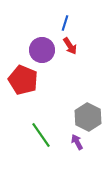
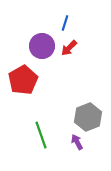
red arrow: moved 1 px left, 2 px down; rotated 78 degrees clockwise
purple circle: moved 4 px up
red pentagon: rotated 20 degrees clockwise
gray hexagon: rotated 12 degrees clockwise
green line: rotated 16 degrees clockwise
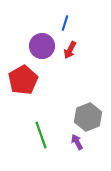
red arrow: moved 1 px right, 2 px down; rotated 18 degrees counterclockwise
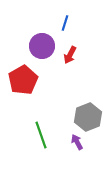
red arrow: moved 5 px down
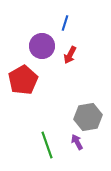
gray hexagon: rotated 12 degrees clockwise
green line: moved 6 px right, 10 px down
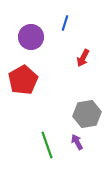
purple circle: moved 11 px left, 9 px up
red arrow: moved 13 px right, 3 px down
gray hexagon: moved 1 px left, 3 px up
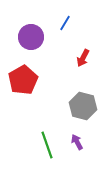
blue line: rotated 14 degrees clockwise
gray hexagon: moved 4 px left, 8 px up; rotated 24 degrees clockwise
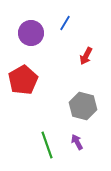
purple circle: moved 4 px up
red arrow: moved 3 px right, 2 px up
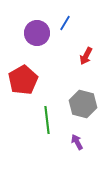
purple circle: moved 6 px right
gray hexagon: moved 2 px up
green line: moved 25 px up; rotated 12 degrees clockwise
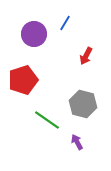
purple circle: moved 3 px left, 1 px down
red pentagon: rotated 12 degrees clockwise
green line: rotated 48 degrees counterclockwise
